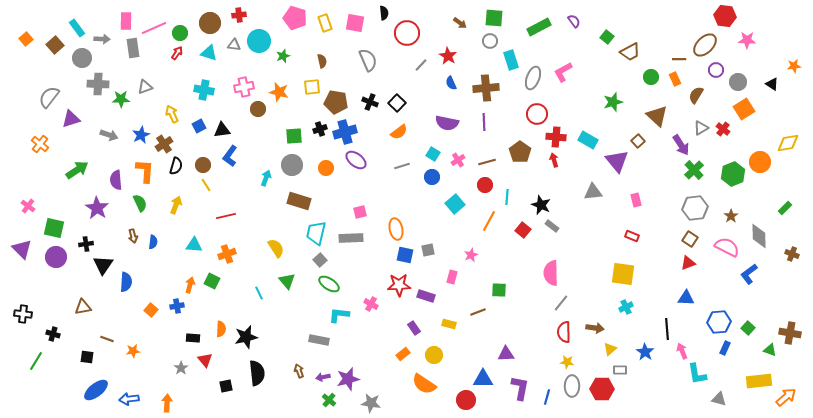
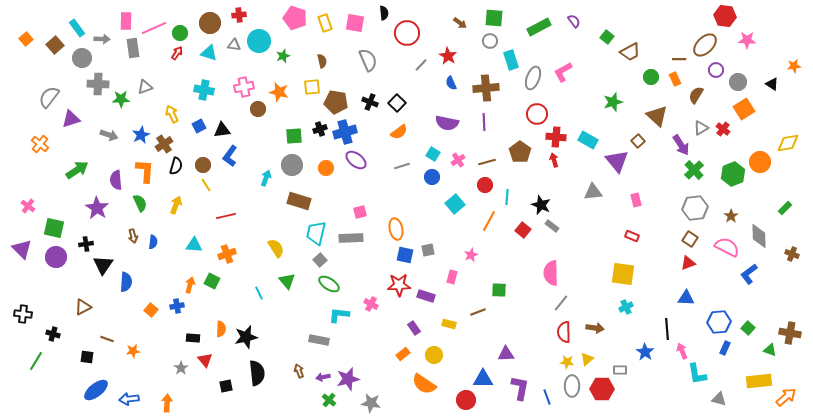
brown triangle at (83, 307): rotated 18 degrees counterclockwise
yellow triangle at (610, 349): moved 23 px left, 10 px down
blue line at (547, 397): rotated 35 degrees counterclockwise
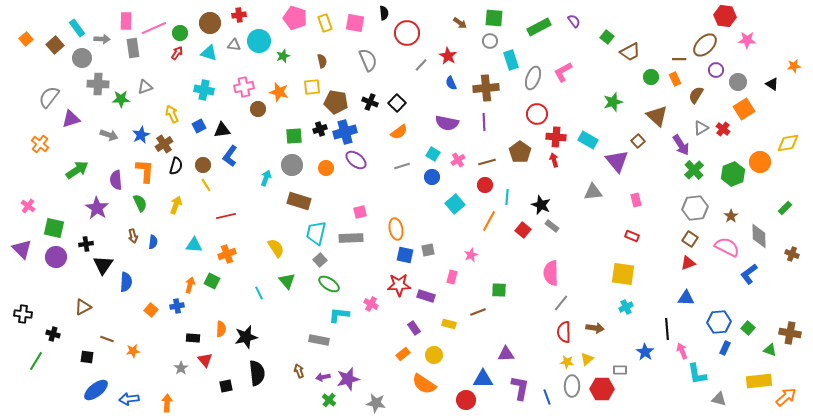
gray star at (371, 403): moved 5 px right
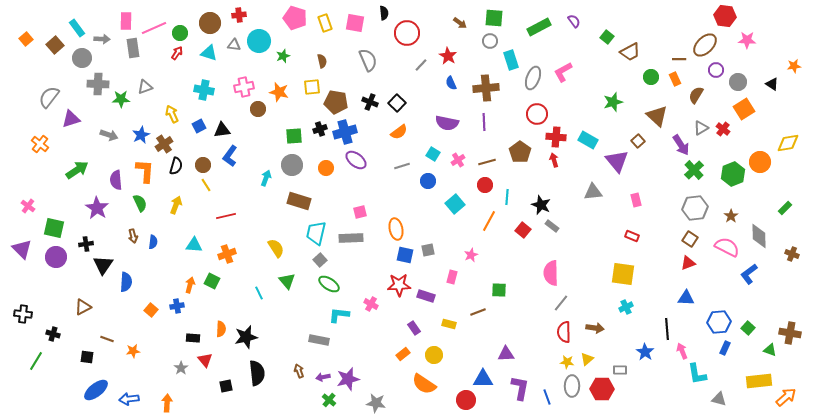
blue circle at (432, 177): moved 4 px left, 4 px down
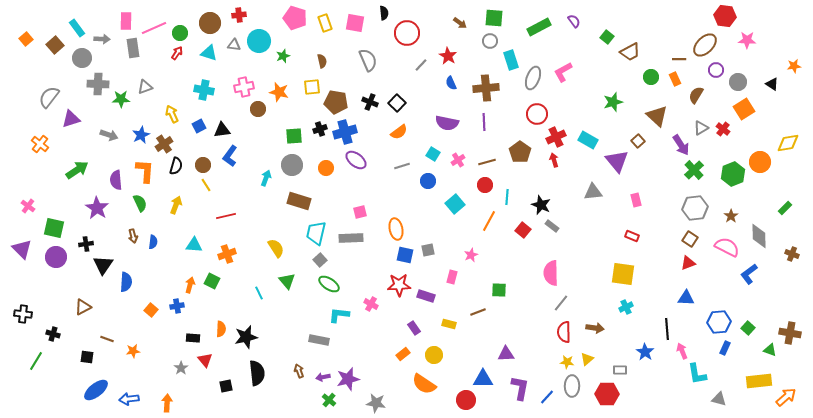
red cross at (556, 137): rotated 30 degrees counterclockwise
red hexagon at (602, 389): moved 5 px right, 5 px down
blue line at (547, 397): rotated 63 degrees clockwise
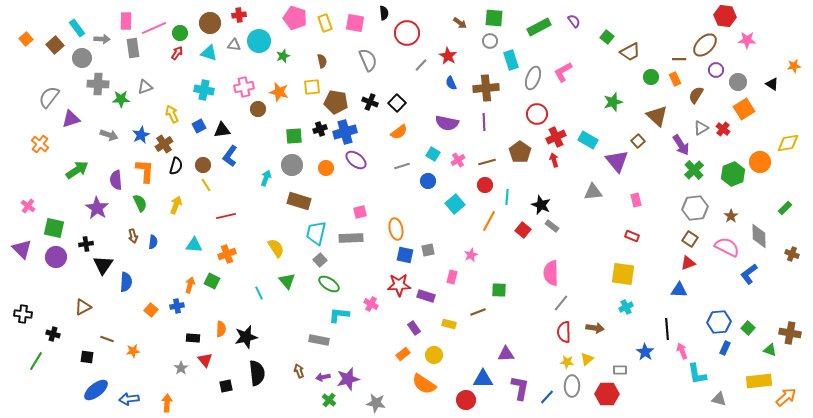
blue triangle at (686, 298): moved 7 px left, 8 px up
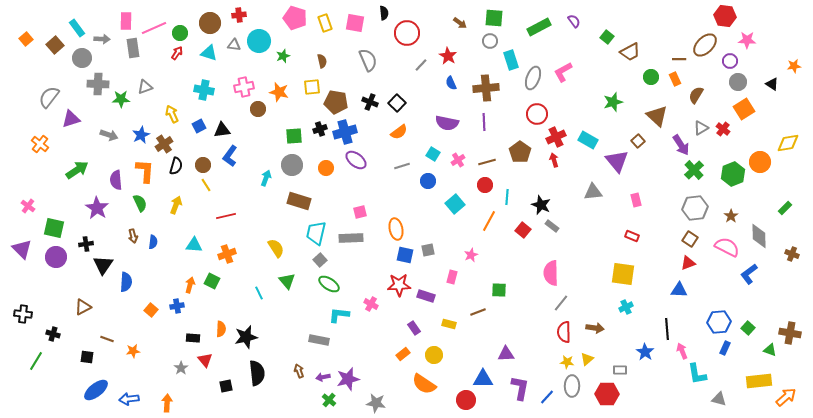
purple circle at (716, 70): moved 14 px right, 9 px up
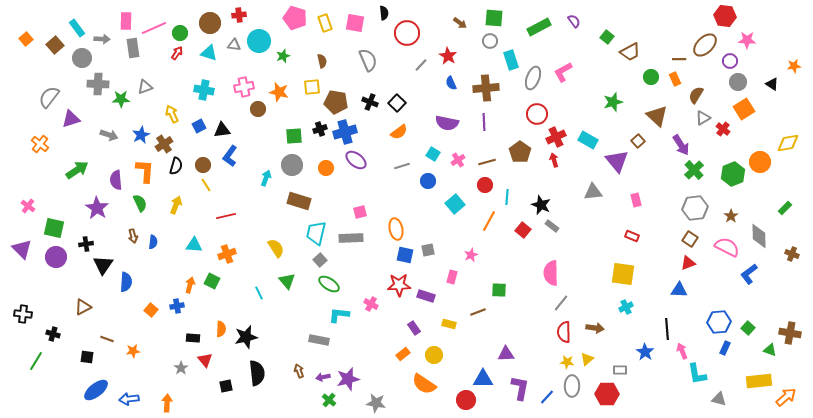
gray triangle at (701, 128): moved 2 px right, 10 px up
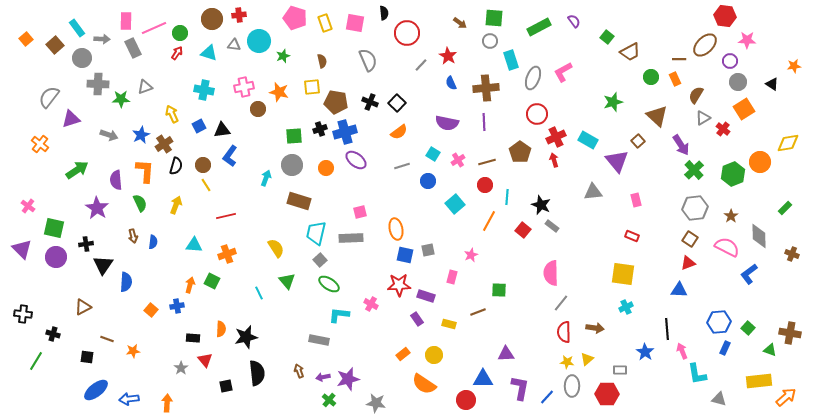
brown circle at (210, 23): moved 2 px right, 4 px up
gray rectangle at (133, 48): rotated 18 degrees counterclockwise
purple rectangle at (414, 328): moved 3 px right, 9 px up
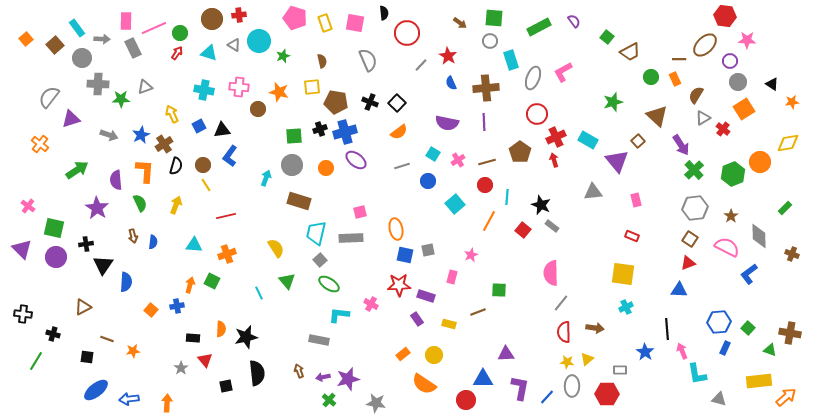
gray triangle at (234, 45): rotated 24 degrees clockwise
orange star at (794, 66): moved 2 px left, 36 px down
pink cross at (244, 87): moved 5 px left; rotated 18 degrees clockwise
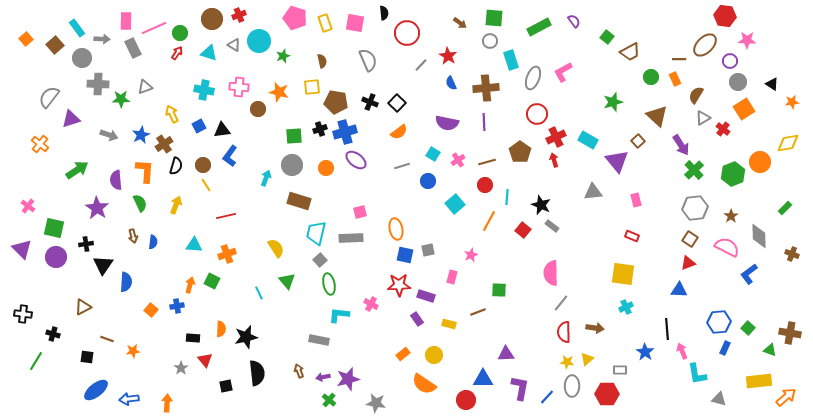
red cross at (239, 15): rotated 16 degrees counterclockwise
green ellipse at (329, 284): rotated 45 degrees clockwise
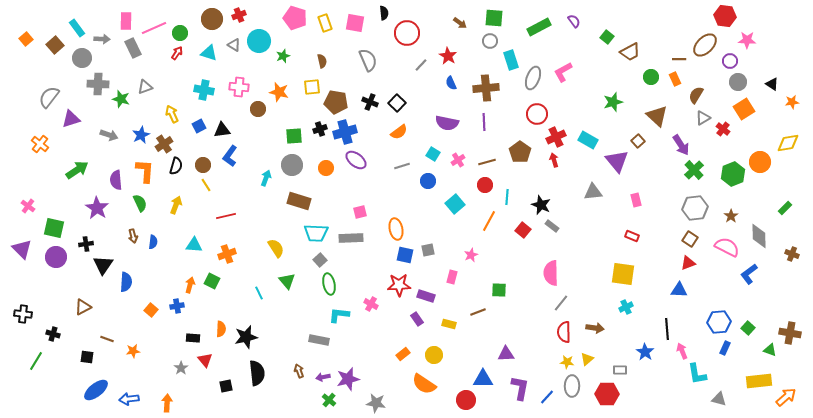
green star at (121, 99): rotated 18 degrees clockwise
cyan trapezoid at (316, 233): rotated 100 degrees counterclockwise
